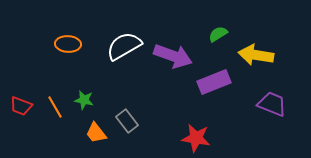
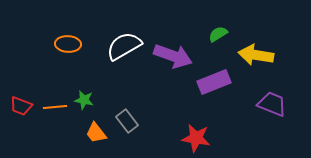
orange line: rotated 65 degrees counterclockwise
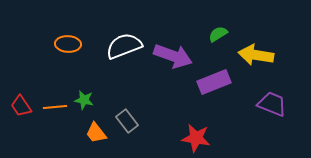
white semicircle: rotated 9 degrees clockwise
red trapezoid: rotated 35 degrees clockwise
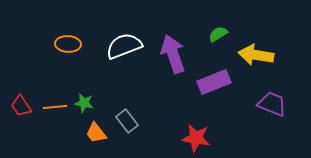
purple arrow: moved 2 px up; rotated 129 degrees counterclockwise
green star: moved 3 px down
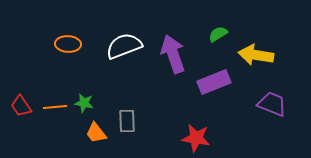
gray rectangle: rotated 35 degrees clockwise
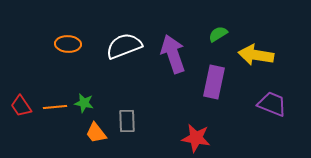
purple rectangle: rotated 56 degrees counterclockwise
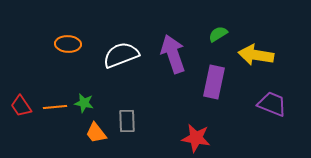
white semicircle: moved 3 px left, 9 px down
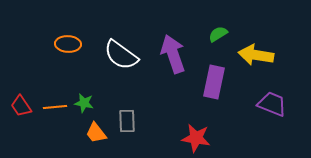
white semicircle: rotated 123 degrees counterclockwise
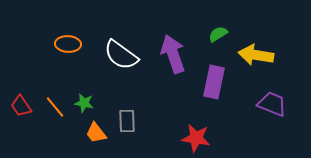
orange line: rotated 55 degrees clockwise
